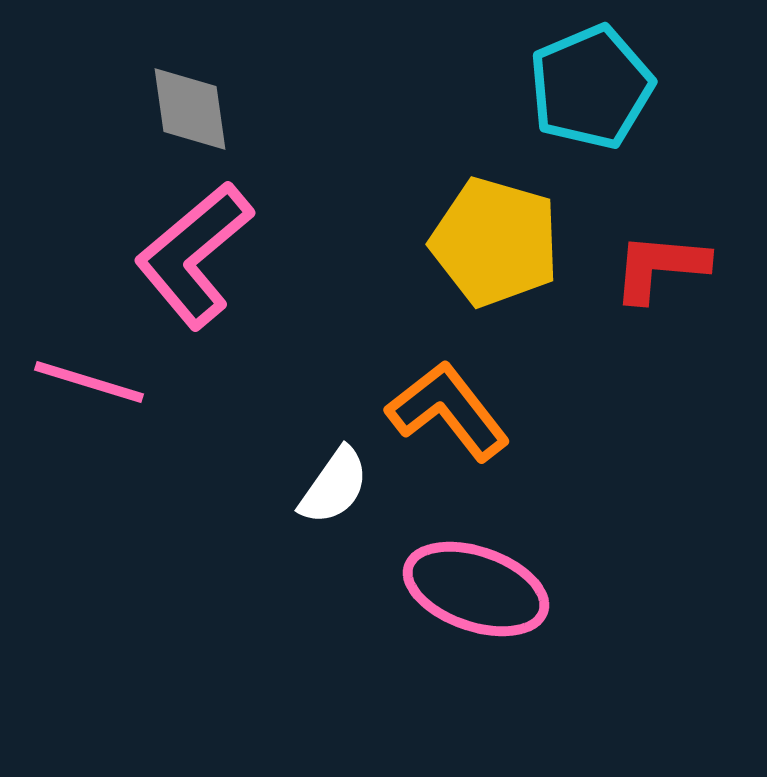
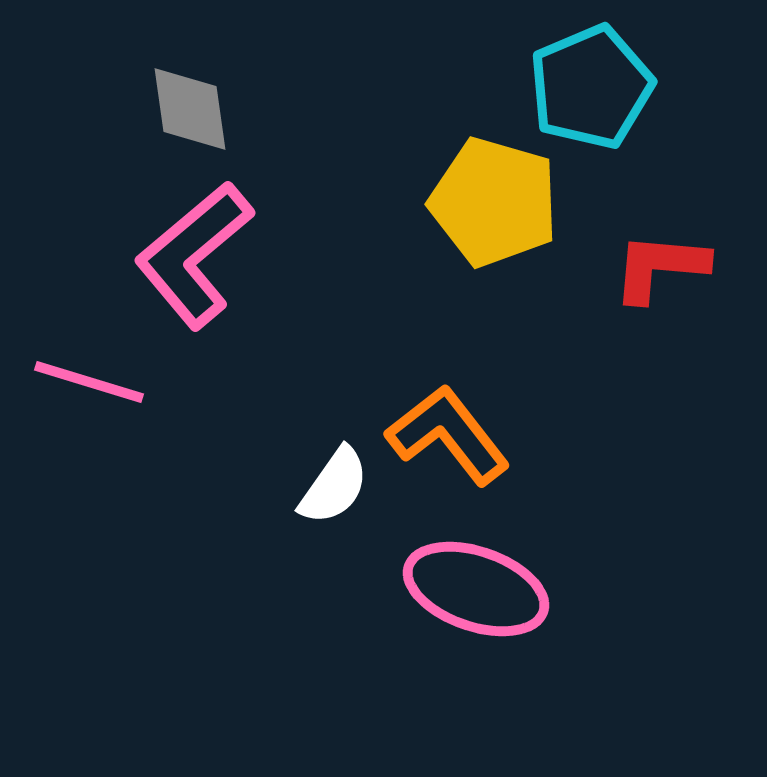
yellow pentagon: moved 1 px left, 40 px up
orange L-shape: moved 24 px down
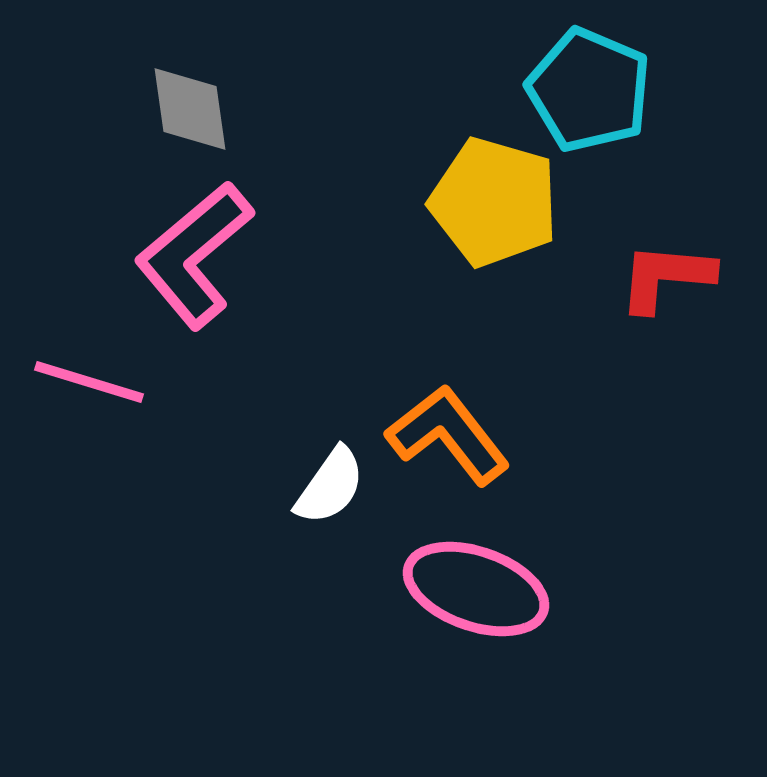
cyan pentagon: moved 2 px left, 3 px down; rotated 26 degrees counterclockwise
red L-shape: moved 6 px right, 10 px down
white semicircle: moved 4 px left
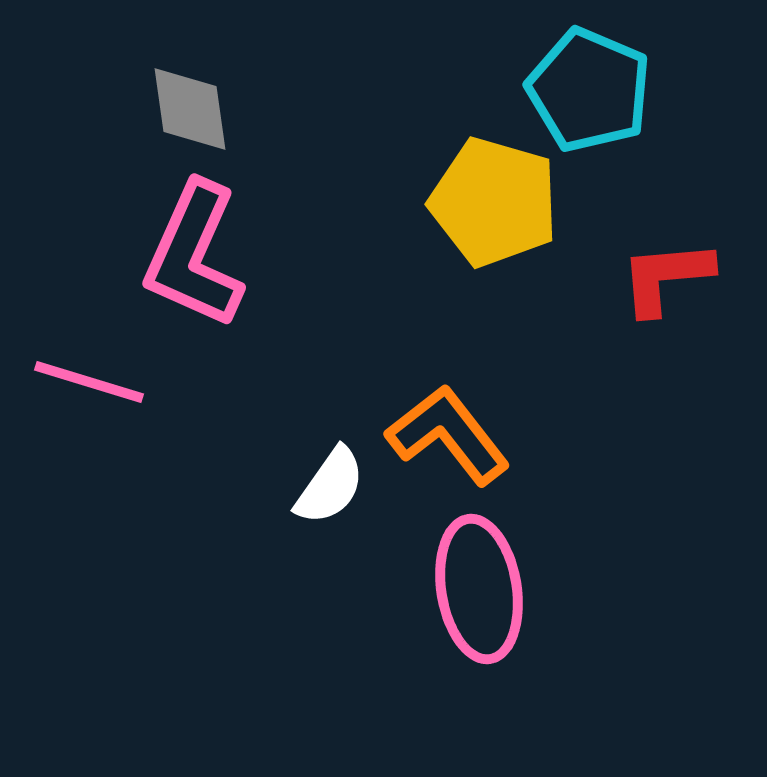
pink L-shape: rotated 26 degrees counterclockwise
red L-shape: rotated 10 degrees counterclockwise
pink ellipse: moved 3 px right; rotated 62 degrees clockwise
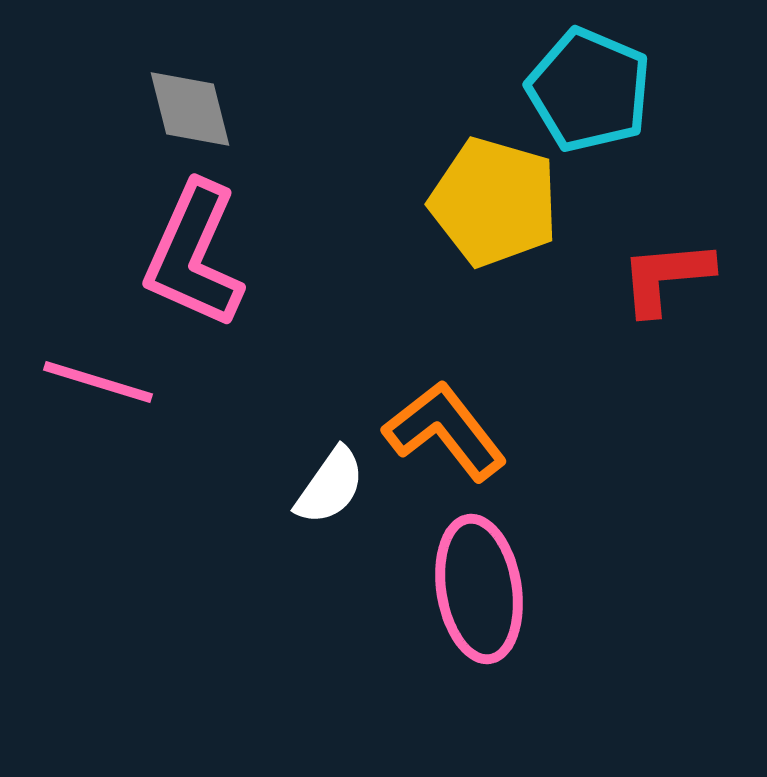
gray diamond: rotated 6 degrees counterclockwise
pink line: moved 9 px right
orange L-shape: moved 3 px left, 4 px up
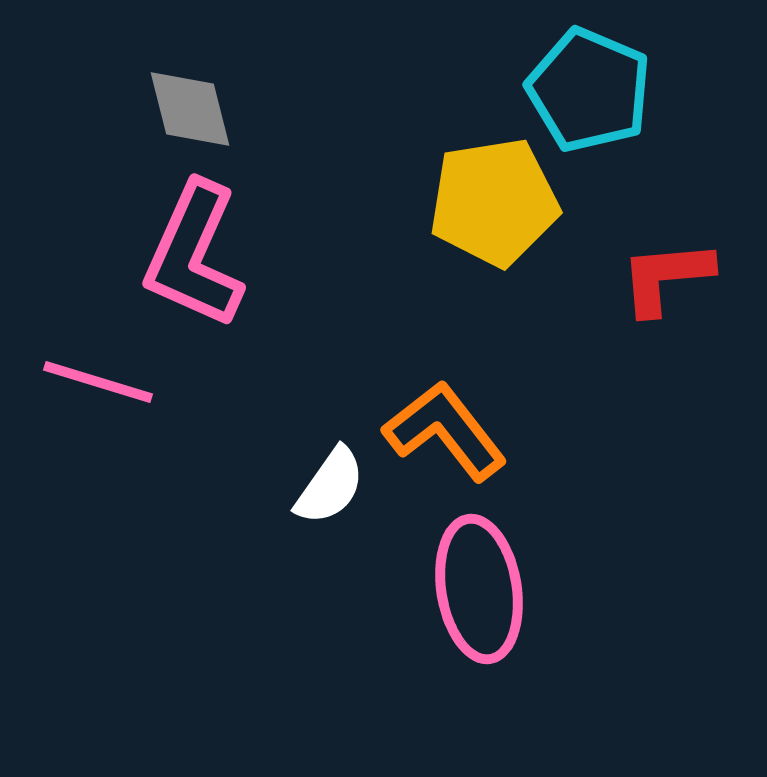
yellow pentagon: rotated 25 degrees counterclockwise
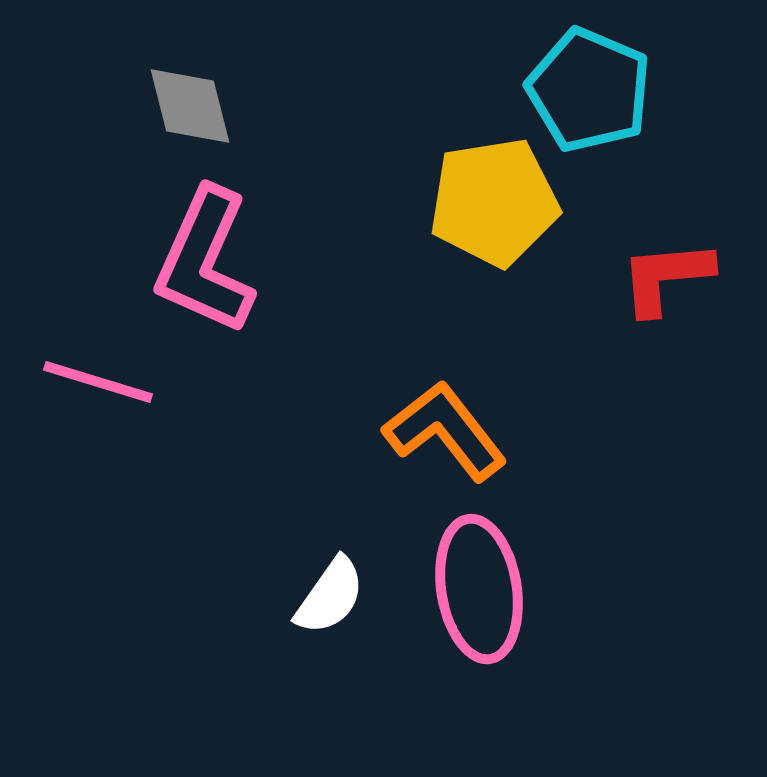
gray diamond: moved 3 px up
pink L-shape: moved 11 px right, 6 px down
white semicircle: moved 110 px down
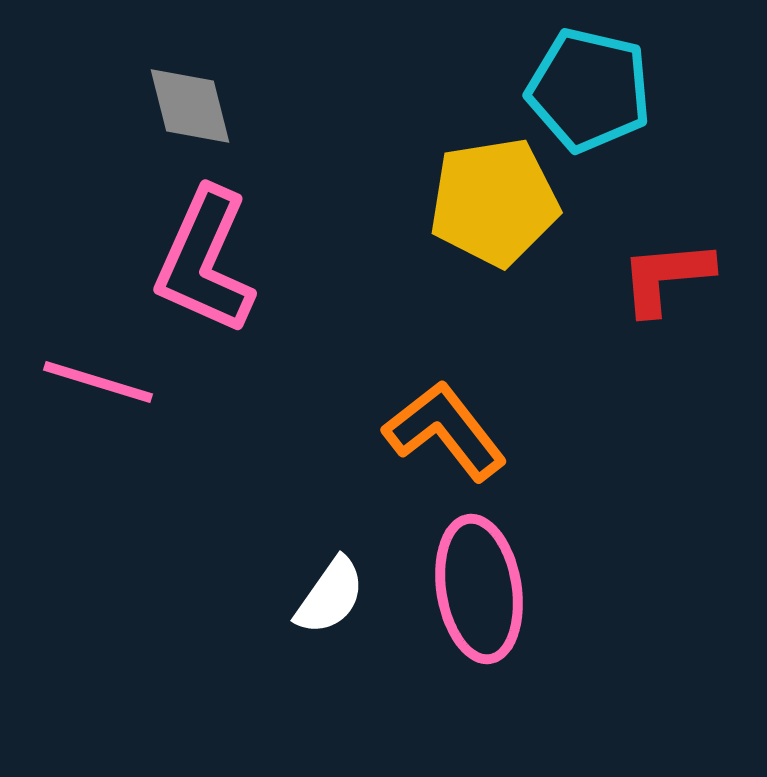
cyan pentagon: rotated 10 degrees counterclockwise
